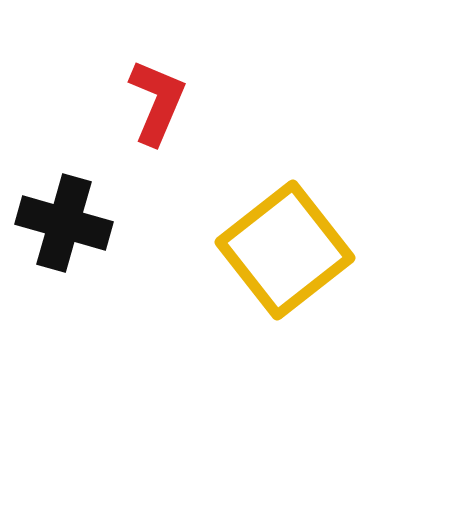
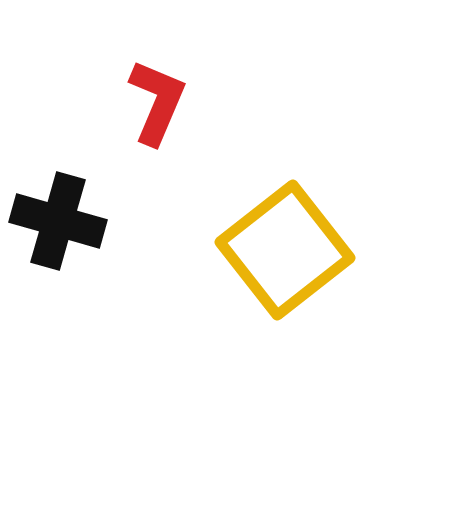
black cross: moved 6 px left, 2 px up
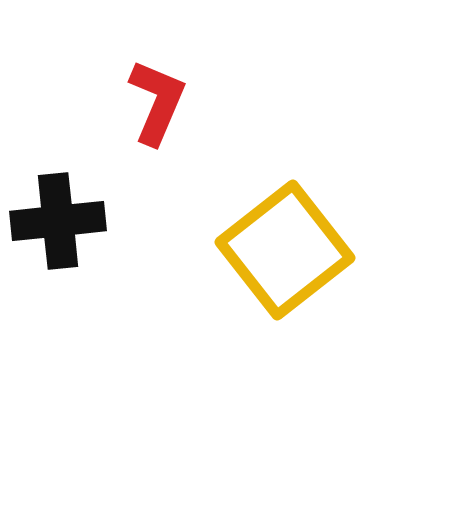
black cross: rotated 22 degrees counterclockwise
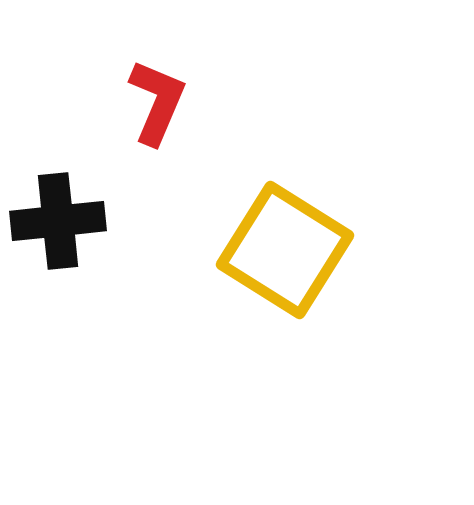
yellow square: rotated 20 degrees counterclockwise
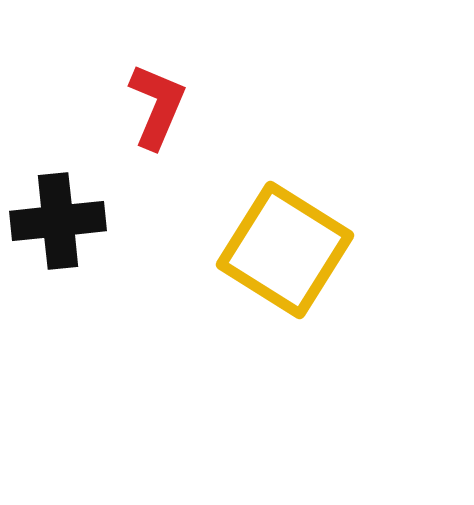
red L-shape: moved 4 px down
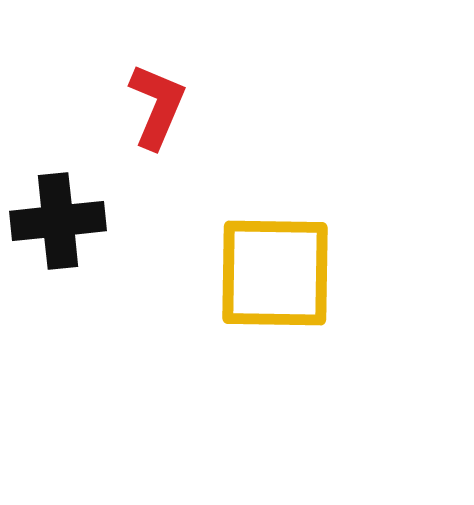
yellow square: moved 10 px left, 23 px down; rotated 31 degrees counterclockwise
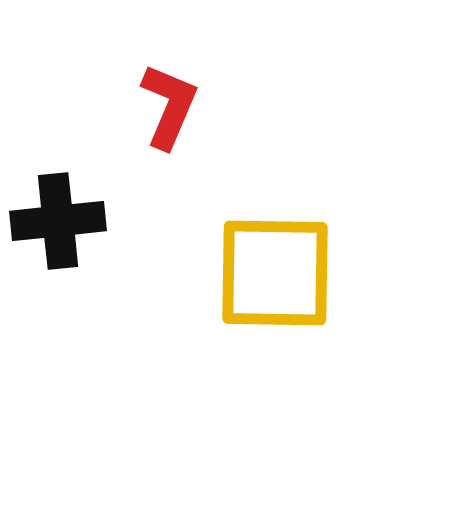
red L-shape: moved 12 px right
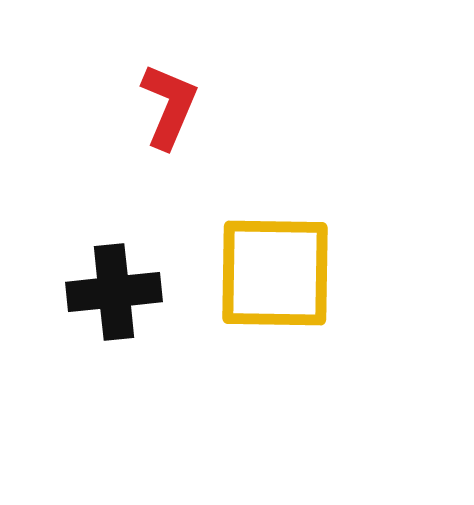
black cross: moved 56 px right, 71 px down
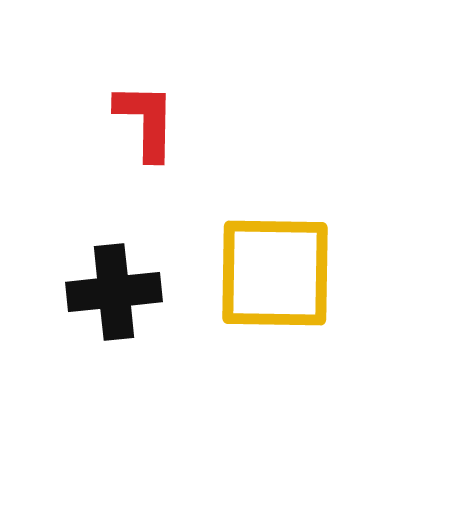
red L-shape: moved 23 px left, 15 px down; rotated 22 degrees counterclockwise
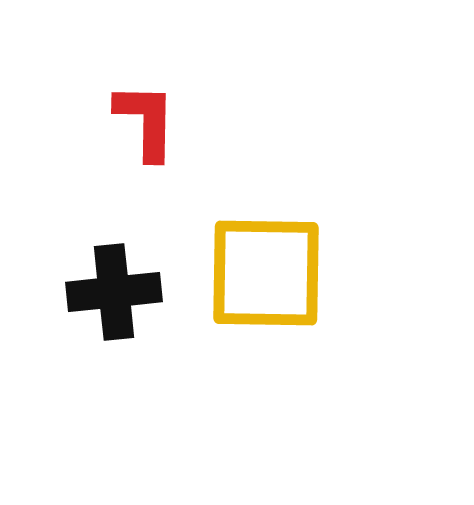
yellow square: moved 9 px left
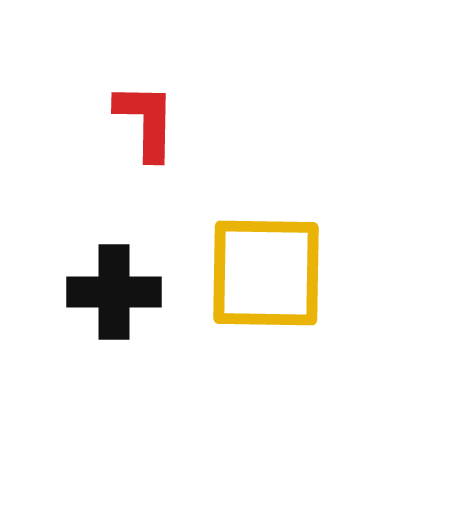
black cross: rotated 6 degrees clockwise
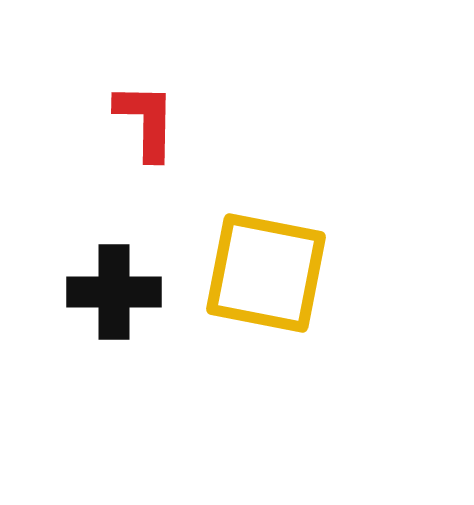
yellow square: rotated 10 degrees clockwise
